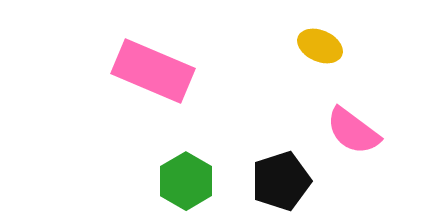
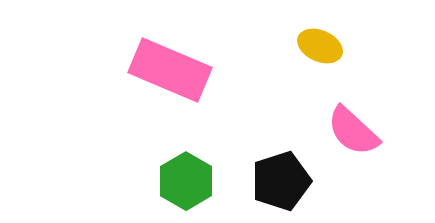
pink rectangle: moved 17 px right, 1 px up
pink semicircle: rotated 6 degrees clockwise
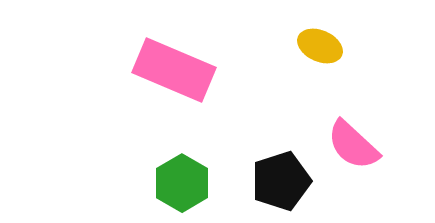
pink rectangle: moved 4 px right
pink semicircle: moved 14 px down
green hexagon: moved 4 px left, 2 px down
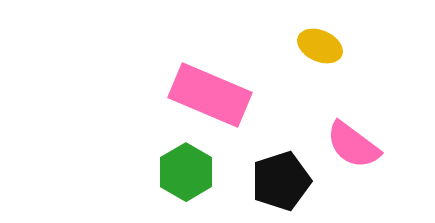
pink rectangle: moved 36 px right, 25 px down
pink semicircle: rotated 6 degrees counterclockwise
green hexagon: moved 4 px right, 11 px up
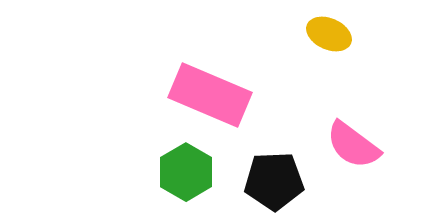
yellow ellipse: moved 9 px right, 12 px up
black pentagon: moved 7 px left; rotated 16 degrees clockwise
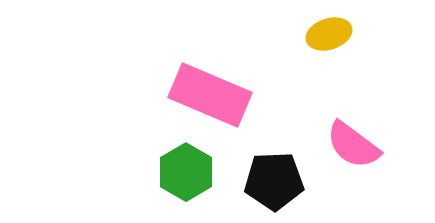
yellow ellipse: rotated 42 degrees counterclockwise
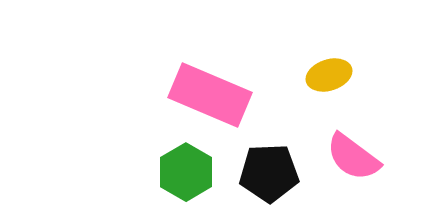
yellow ellipse: moved 41 px down
pink semicircle: moved 12 px down
black pentagon: moved 5 px left, 8 px up
